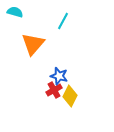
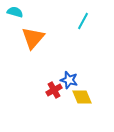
cyan line: moved 20 px right
orange triangle: moved 6 px up
blue star: moved 10 px right, 4 px down
yellow diamond: moved 12 px right, 1 px down; rotated 50 degrees counterclockwise
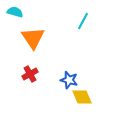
orange triangle: rotated 15 degrees counterclockwise
red cross: moved 24 px left, 16 px up
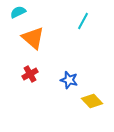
cyan semicircle: moved 3 px right; rotated 42 degrees counterclockwise
orange triangle: rotated 15 degrees counterclockwise
yellow diamond: moved 10 px right, 4 px down; rotated 20 degrees counterclockwise
